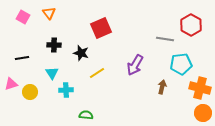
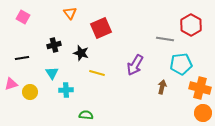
orange triangle: moved 21 px right
black cross: rotated 16 degrees counterclockwise
yellow line: rotated 49 degrees clockwise
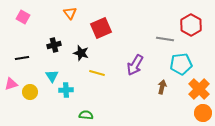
cyan triangle: moved 3 px down
orange cross: moved 1 px left, 1 px down; rotated 30 degrees clockwise
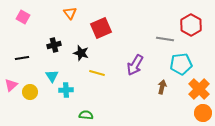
pink triangle: moved 1 px down; rotated 24 degrees counterclockwise
